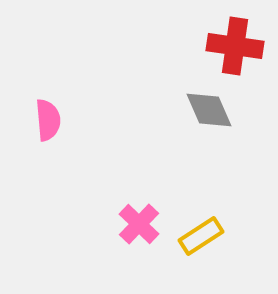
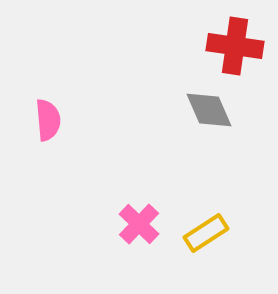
yellow rectangle: moved 5 px right, 3 px up
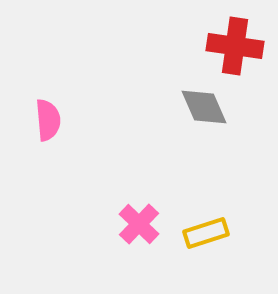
gray diamond: moved 5 px left, 3 px up
yellow rectangle: rotated 15 degrees clockwise
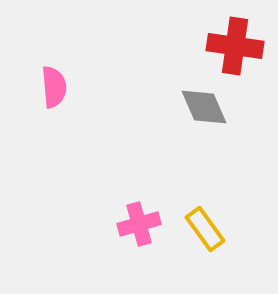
pink semicircle: moved 6 px right, 33 px up
pink cross: rotated 30 degrees clockwise
yellow rectangle: moved 1 px left, 4 px up; rotated 72 degrees clockwise
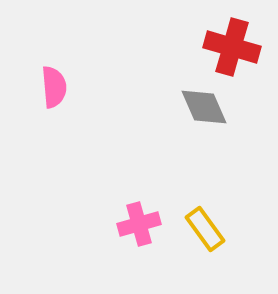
red cross: moved 3 px left, 1 px down; rotated 8 degrees clockwise
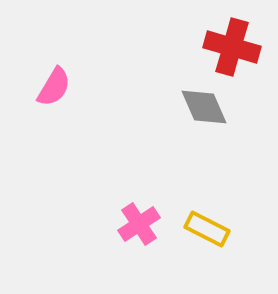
pink semicircle: rotated 36 degrees clockwise
pink cross: rotated 18 degrees counterclockwise
yellow rectangle: moved 2 px right; rotated 27 degrees counterclockwise
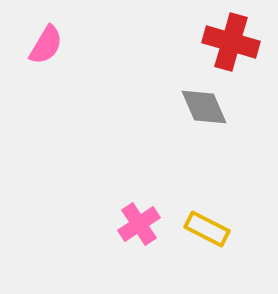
red cross: moved 1 px left, 5 px up
pink semicircle: moved 8 px left, 42 px up
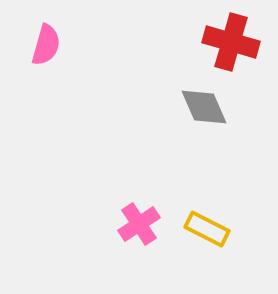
pink semicircle: rotated 15 degrees counterclockwise
